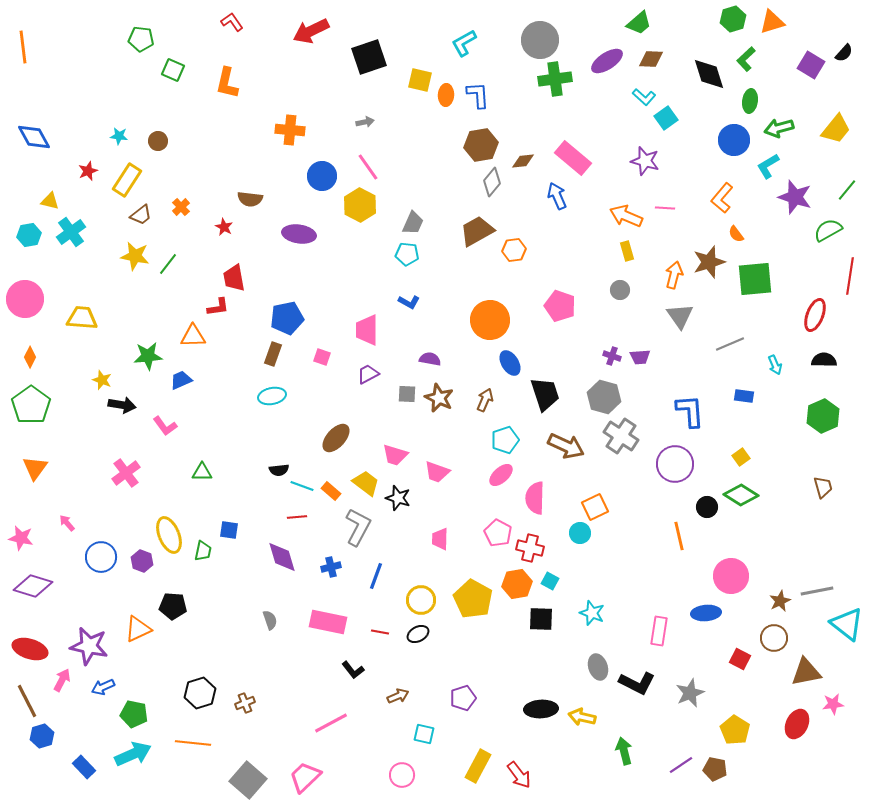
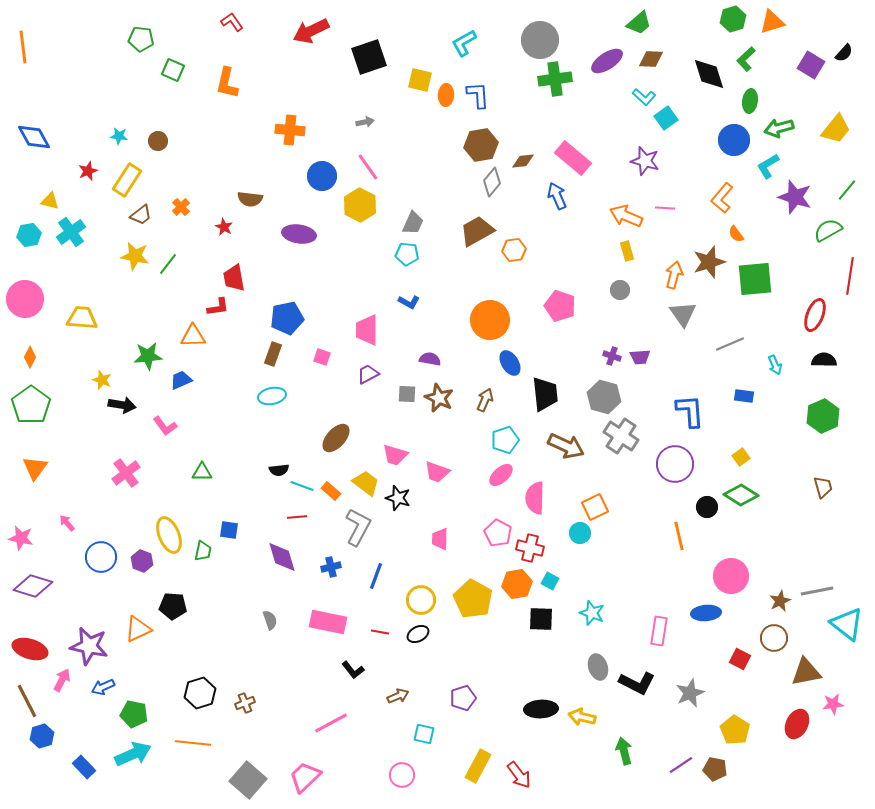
gray triangle at (680, 316): moved 3 px right, 2 px up
black trapezoid at (545, 394): rotated 12 degrees clockwise
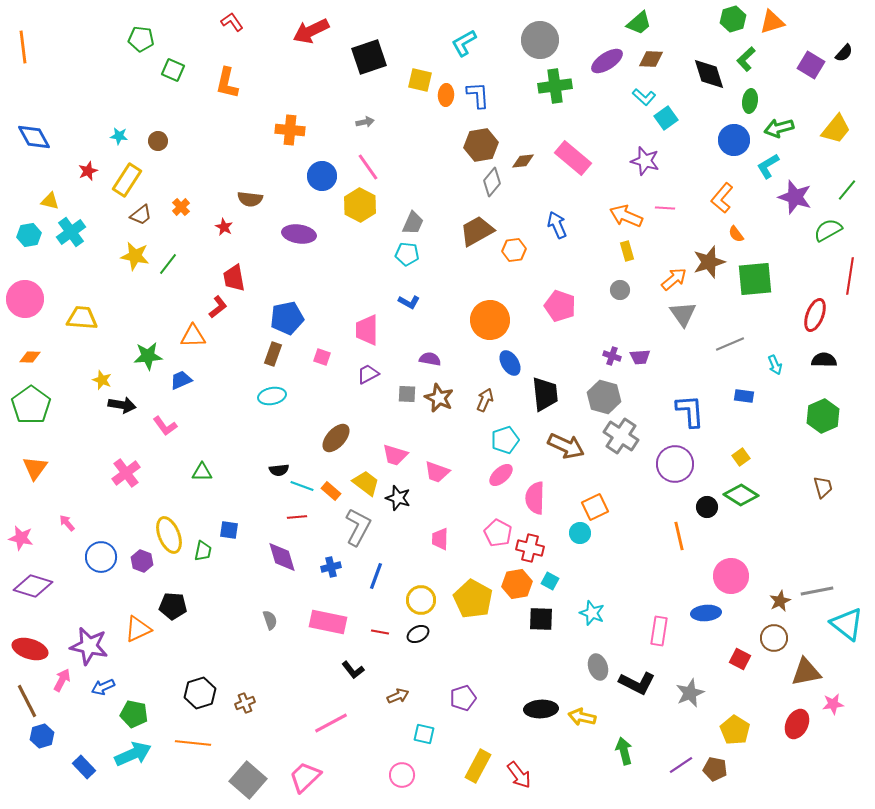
green cross at (555, 79): moved 7 px down
blue arrow at (557, 196): moved 29 px down
orange arrow at (674, 275): moved 4 px down; rotated 36 degrees clockwise
red L-shape at (218, 307): rotated 30 degrees counterclockwise
orange diamond at (30, 357): rotated 65 degrees clockwise
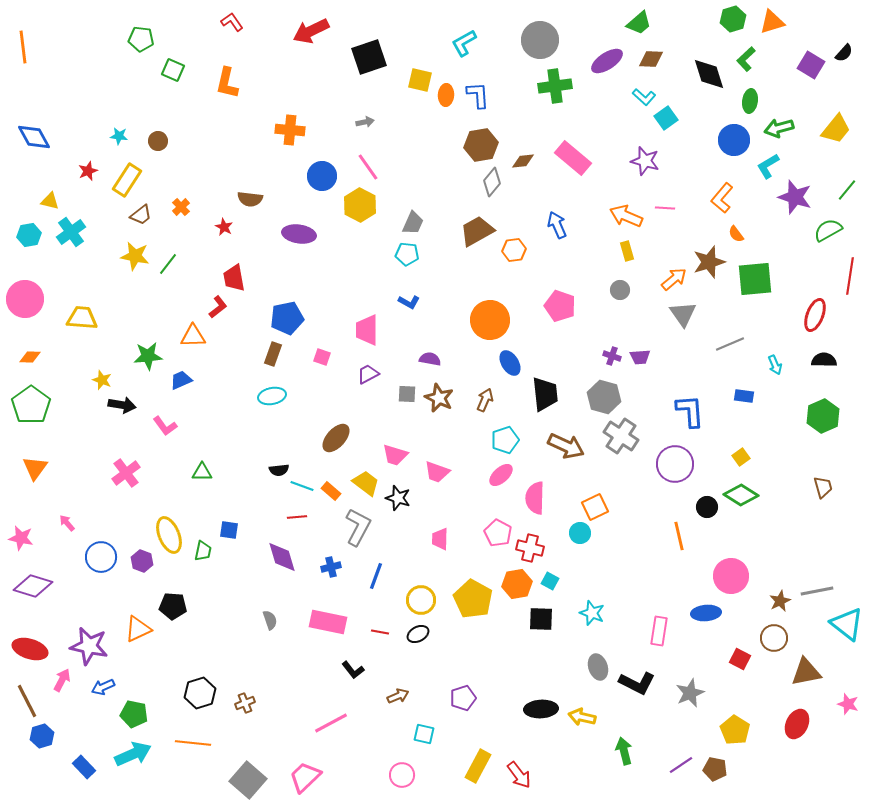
pink star at (833, 704): moved 15 px right; rotated 25 degrees clockwise
